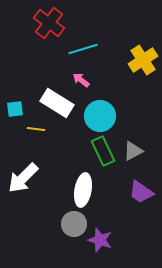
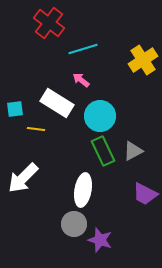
purple trapezoid: moved 4 px right, 2 px down; rotated 8 degrees counterclockwise
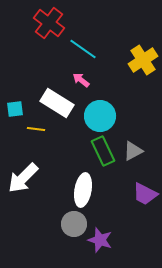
cyan line: rotated 52 degrees clockwise
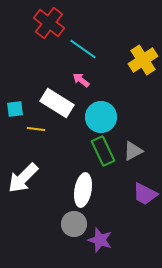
cyan circle: moved 1 px right, 1 px down
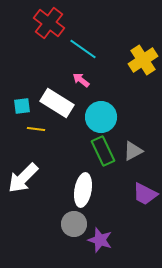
cyan square: moved 7 px right, 3 px up
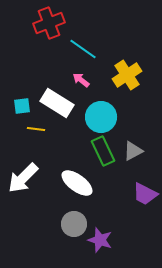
red cross: rotated 32 degrees clockwise
yellow cross: moved 16 px left, 15 px down
white ellipse: moved 6 px left, 7 px up; rotated 64 degrees counterclockwise
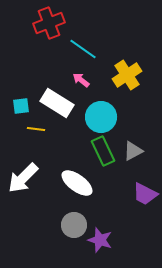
cyan square: moved 1 px left
gray circle: moved 1 px down
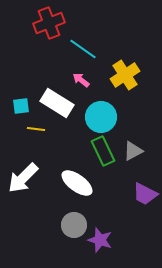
yellow cross: moved 2 px left
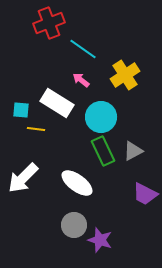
cyan square: moved 4 px down; rotated 12 degrees clockwise
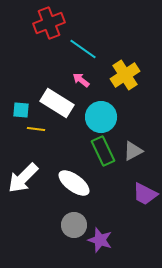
white ellipse: moved 3 px left
